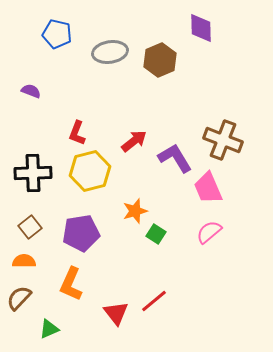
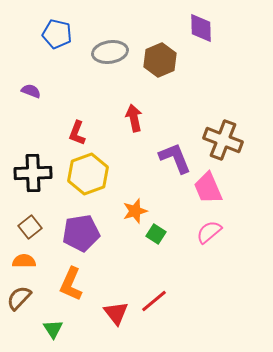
red arrow: moved 23 px up; rotated 64 degrees counterclockwise
purple L-shape: rotated 9 degrees clockwise
yellow hexagon: moved 2 px left, 3 px down; rotated 6 degrees counterclockwise
green triangle: moved 4 px right; rotated 40 degrees counterclockwise
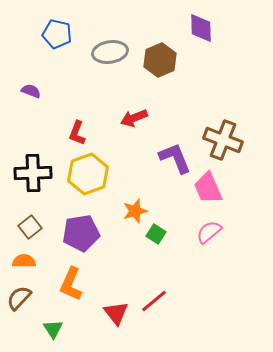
red arrow: rotated 100 degrees counterclockwise
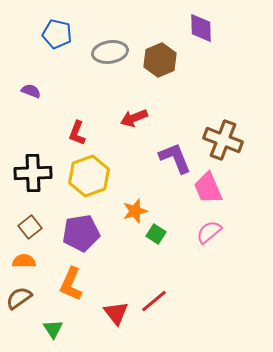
yellow hexagon: moved 1 px right, 2 px down
brown semicircle: rotated 12 degrees clockwise
